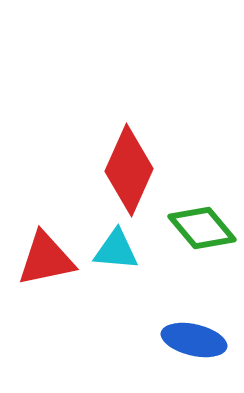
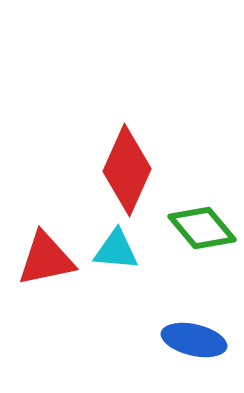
red diamond: moved 2 px left
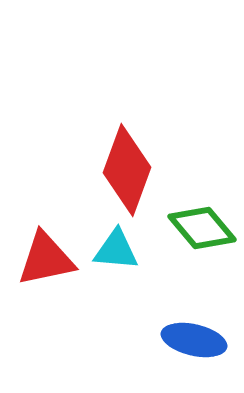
red diamond: rotated 4 degrees counterclockwise
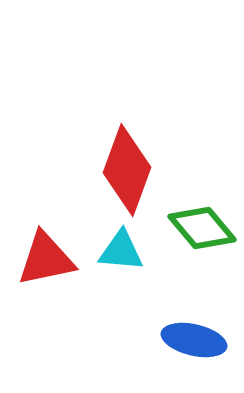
cyan triangle: moved 5 px right, 1 px down
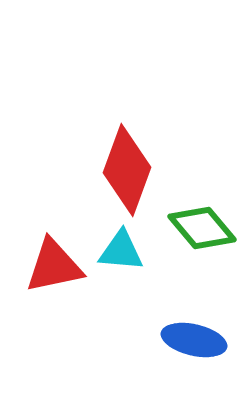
red triangle: moved 8 px right, 7 px down
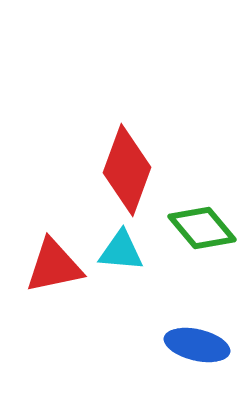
blue ellipse: moved 3 px right, 5 px down
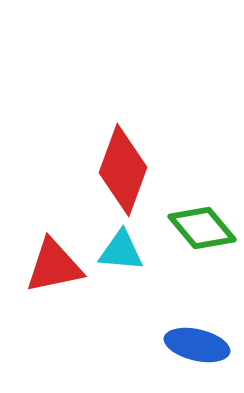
red diamond: moved 4 px left
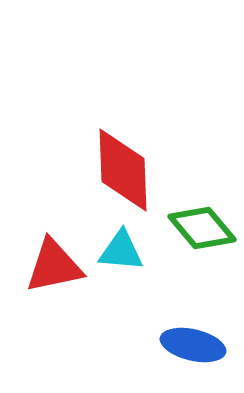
red diamond: rotated 22 degrees counterclockwise
blue ellipse: moved 4 px left
